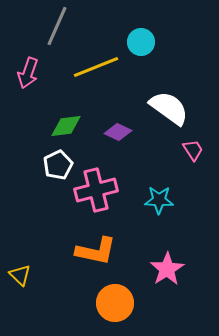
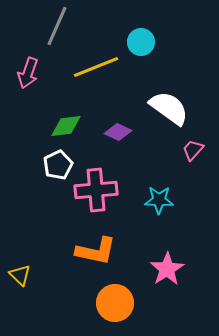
pink trapezoid: rotated 105 degrees counterclockwise
pink cross: rotated 9 degrees clockwise
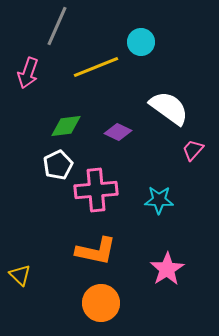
orange circle: moved 14 px left
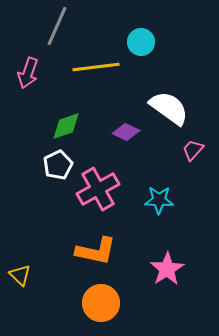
yellow line: rotated 15 degrees clockwise
green diamond: rotated 12 degrees counterclockwise
purple diamond: moved 8 px right
pink cross: moved 2 px right, 1 px up; rotated 24 degrees counterclockwise
